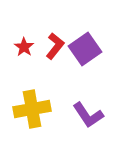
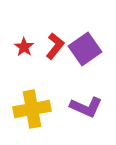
purple L-shape: moved 2 px left, 8 px up; rotated 32 degrees counterclockwise
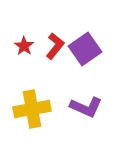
red star: moved 1 px up
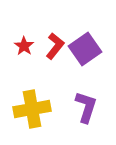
purple L-shape: rotated 96 degrees counterclockwise
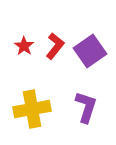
purple square: moved 5 px right, 2 px down
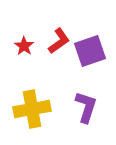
red L-shape: moved 4 px right, 5 px up; rotated 16 degrees clockwise
purple square: rotated 16 degrees clockwise
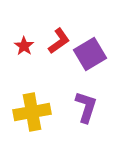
purple square: moved 3 px down; rotated 12 degrees counterclockwise
yellow cross: moved 3 px down
